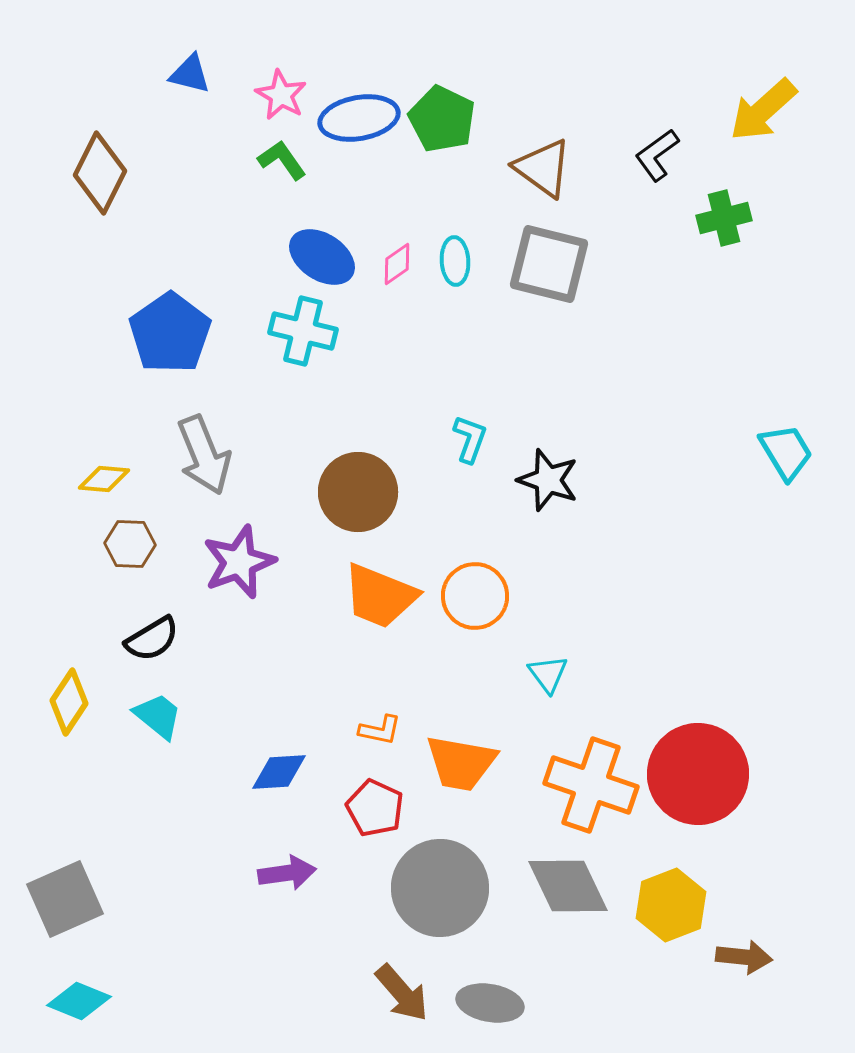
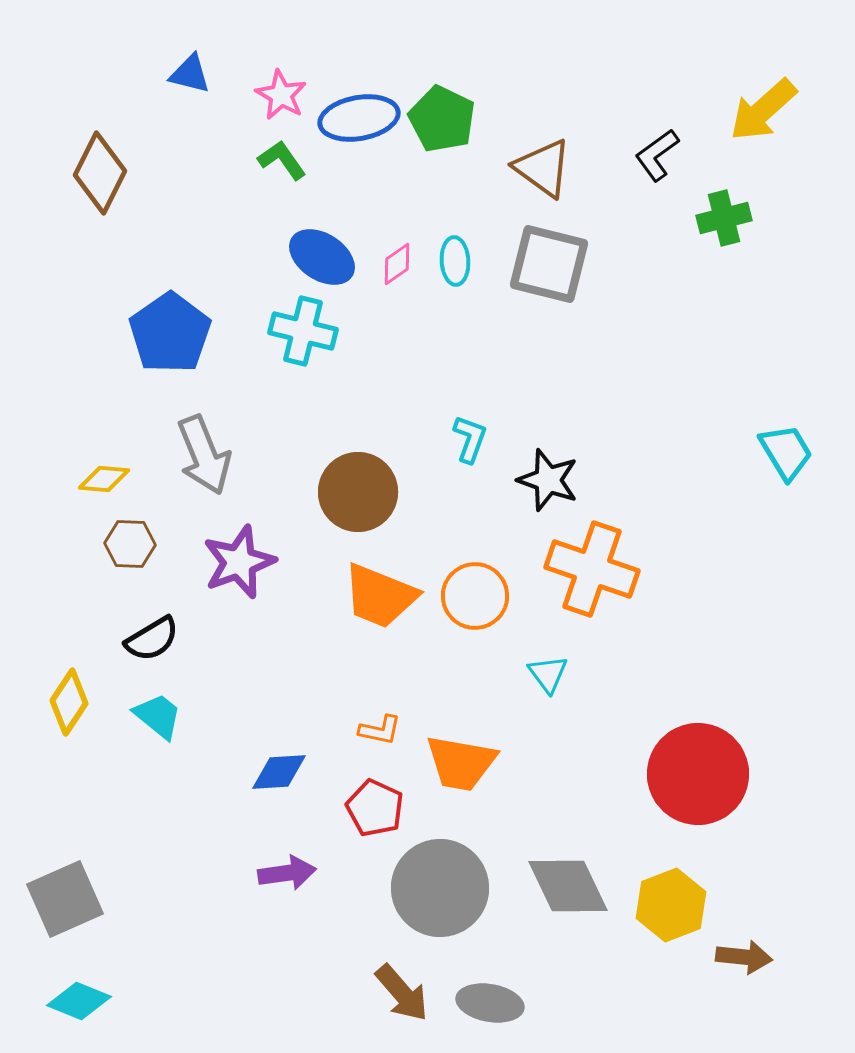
orange cross at (591, 785): moved 1 px right, 216 px up
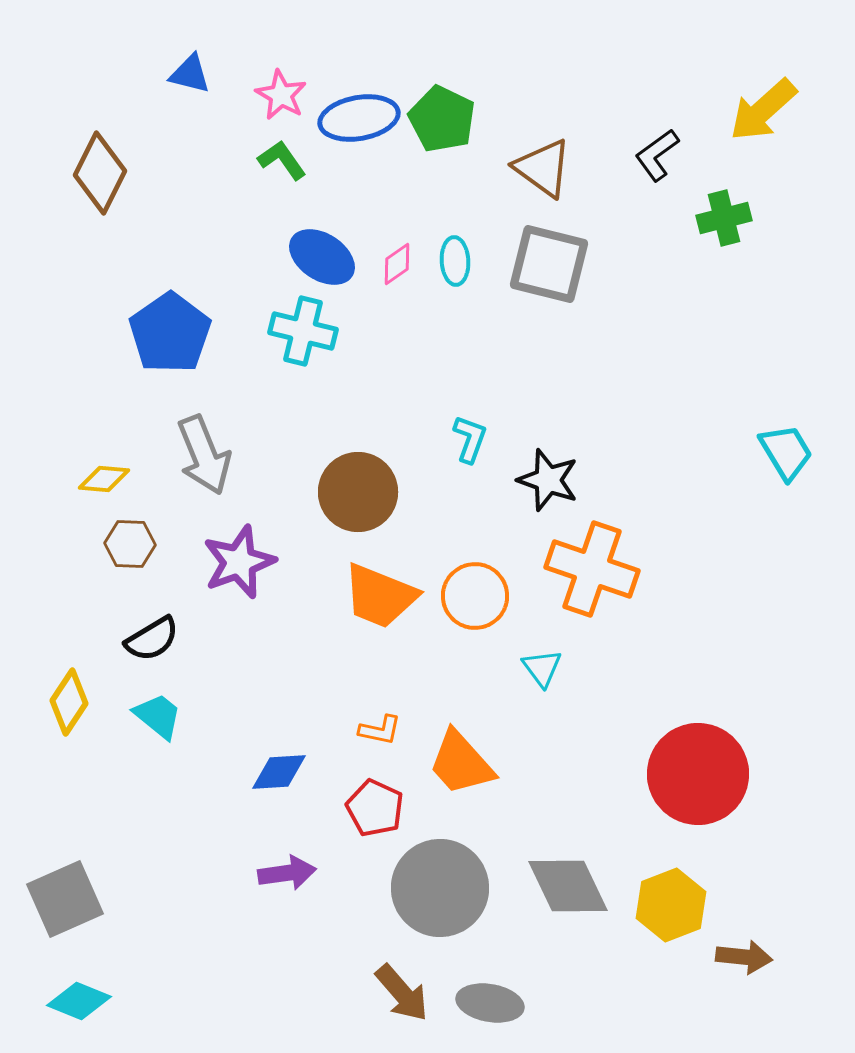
cyan triangle at (548, 674): moved 6 px left, 6 px up
orange trapezoid at (461, 763): rotated 38 degrees clockwise
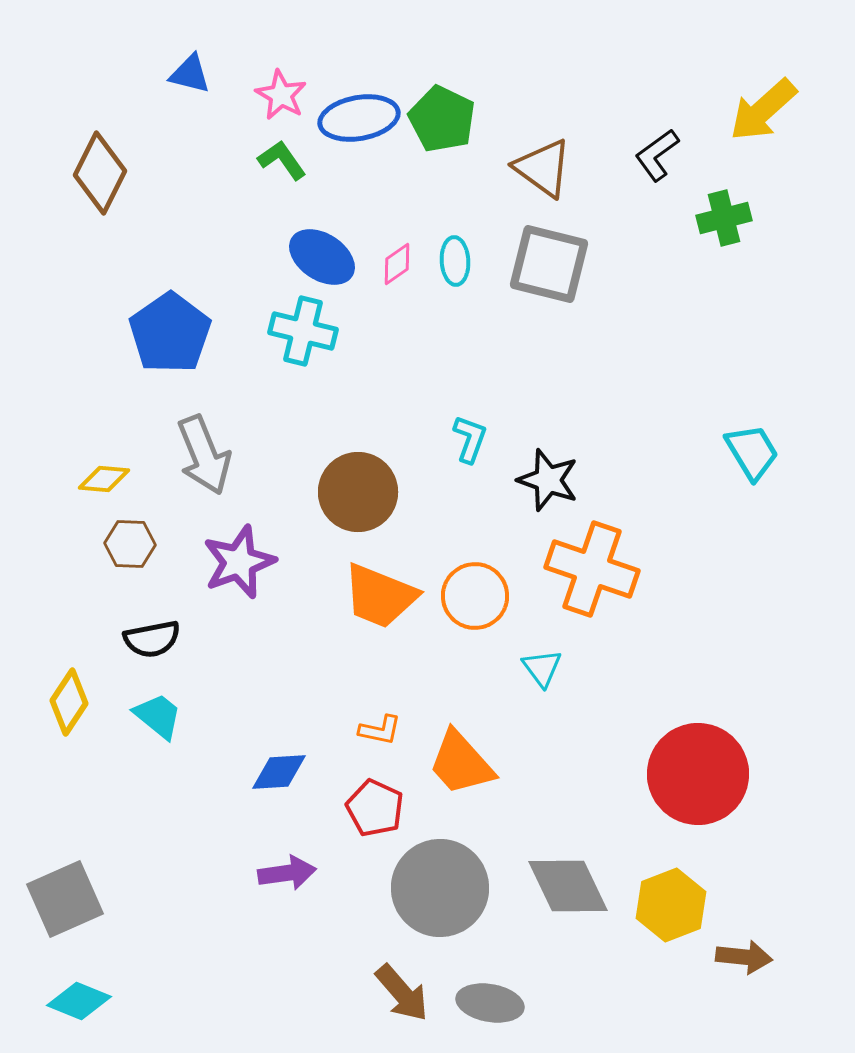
cyan trapezoid at (786, 452): moved 34 px left
black semicircle at (152, 639): rotated 20 degrees clockwise
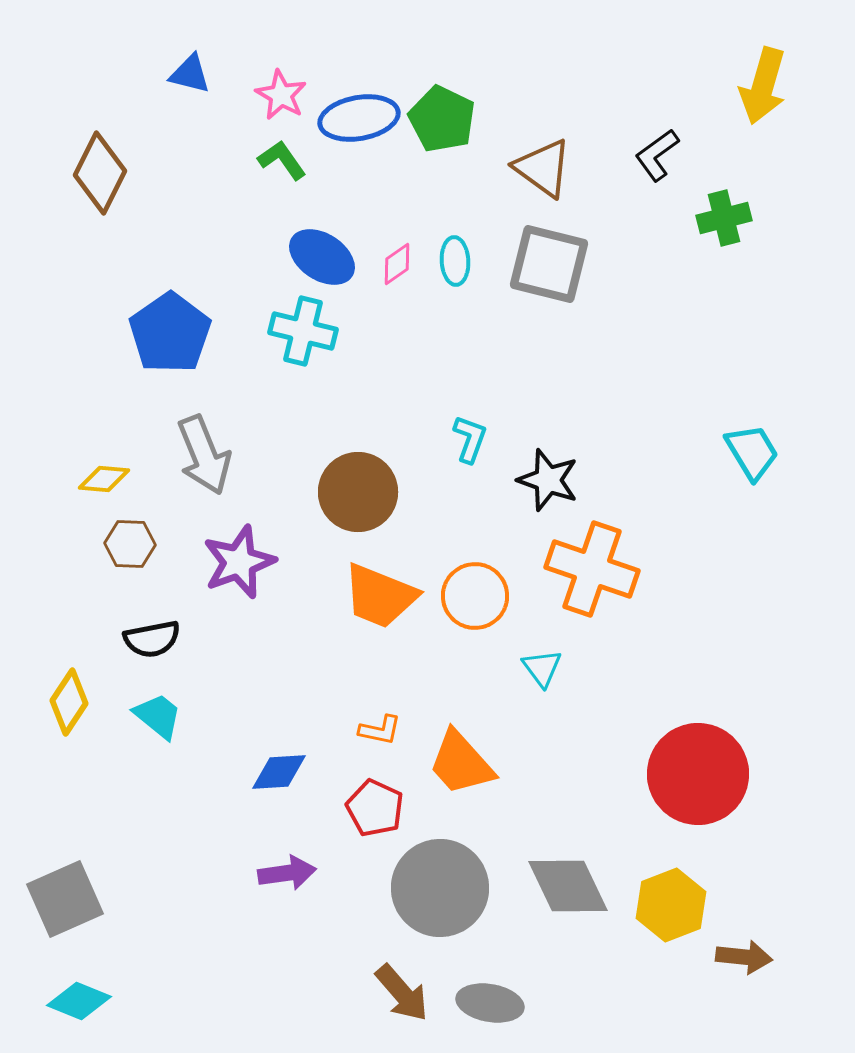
yellow arrow at (763, 110): moved 24 px up; rotated 32 degrees counterclockwise
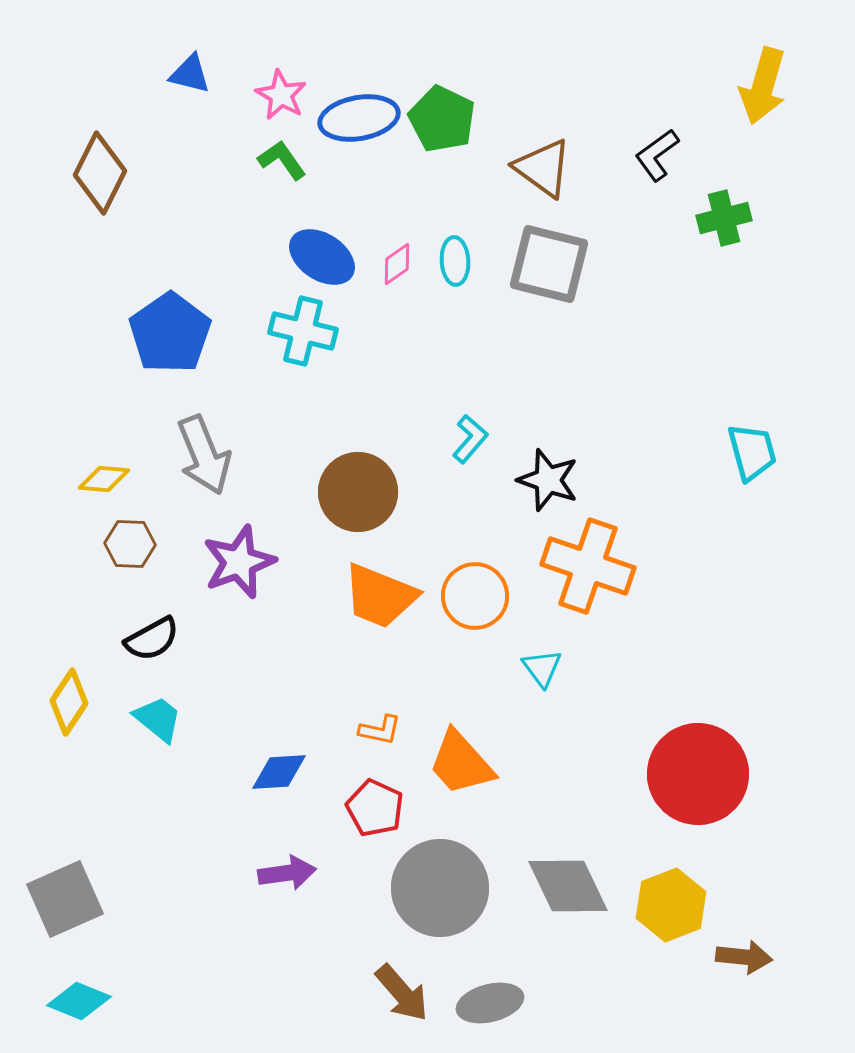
cyan L-shape at (470, 439): rotated 21 degrees clockwise
cyan trapezoid at (752, 452): rotated 16 degrees clockwise
orange cross at (592, 569): moved 4 px left, 3 px up
black semicircle at (152, 639): rotated 18 degrees counterclockwise
cyan trapezoid at (158, 716): moved 3 px down
gray ellipse at (490, 1003): rotated 24 degrees counterclockwise
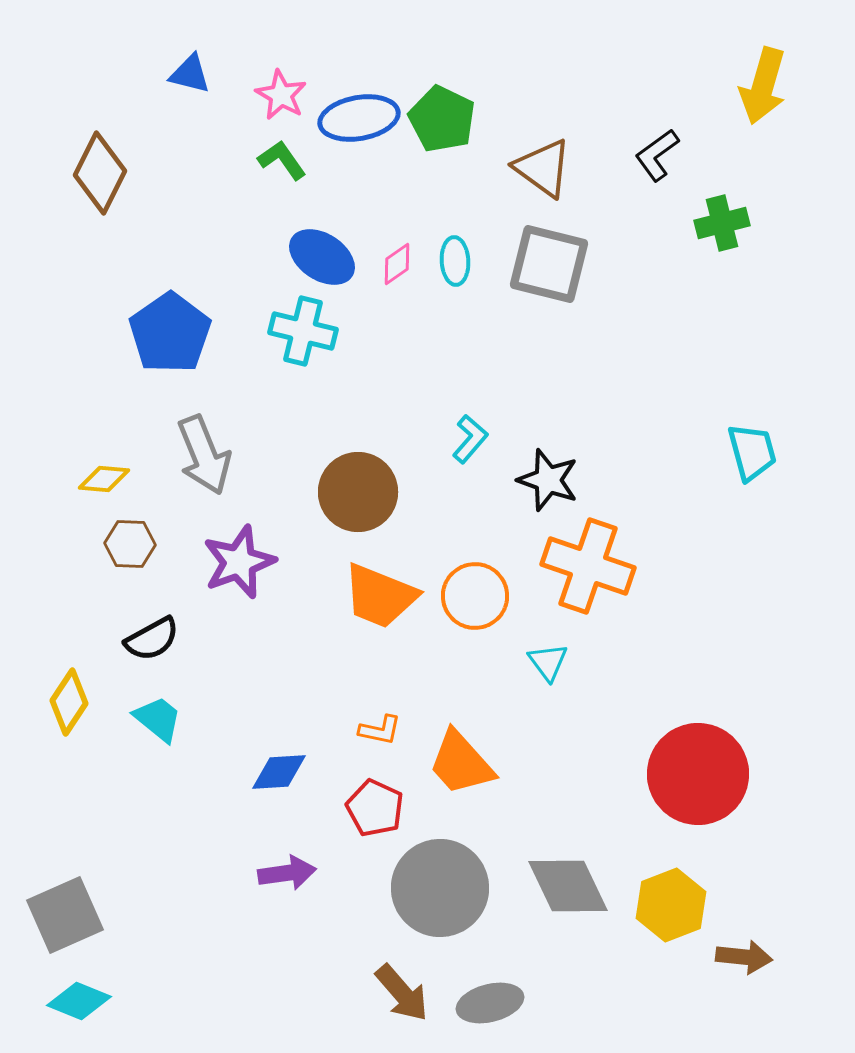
green cross at (724, 218): moved 2 px left, 5 px down
cyan triangle at (542, 668): moved 6 px right, 6 px up
gray square at (65, 899): moved 16 px down
